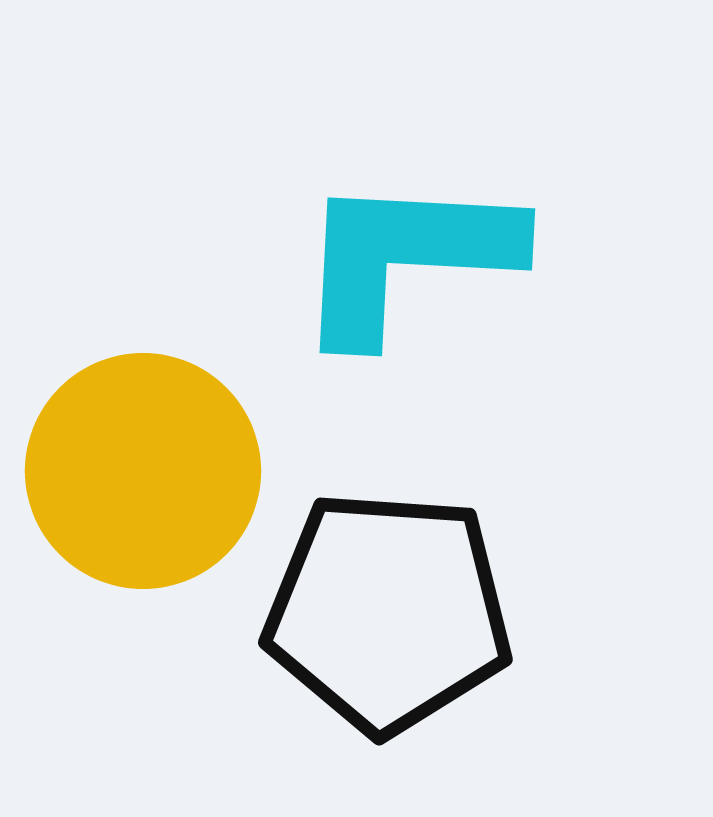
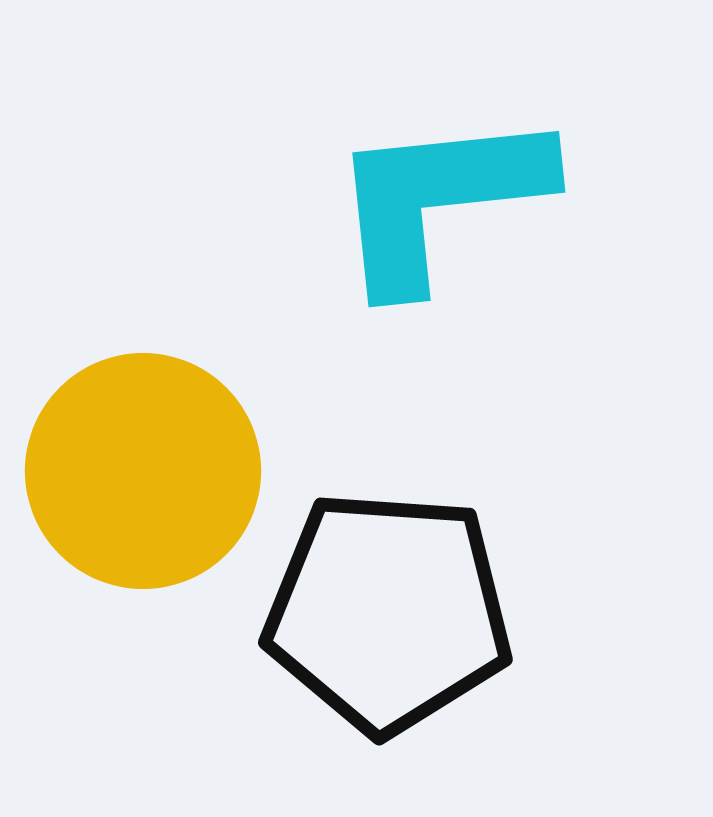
cyan L-shape: moved 33 px right, 58 px up; rotated 9 degrees counterclockwise
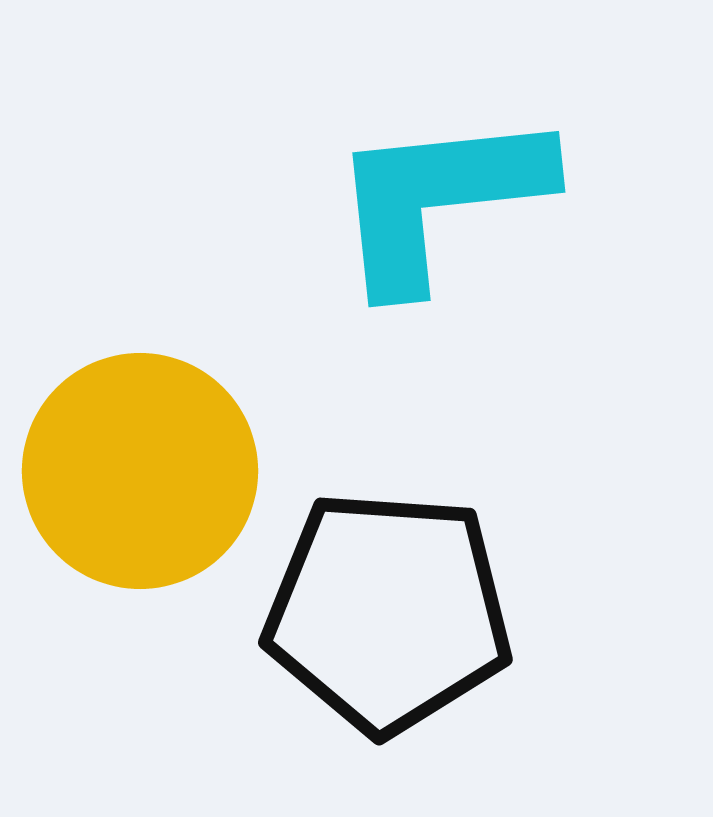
yellow circle: moved 3 px left
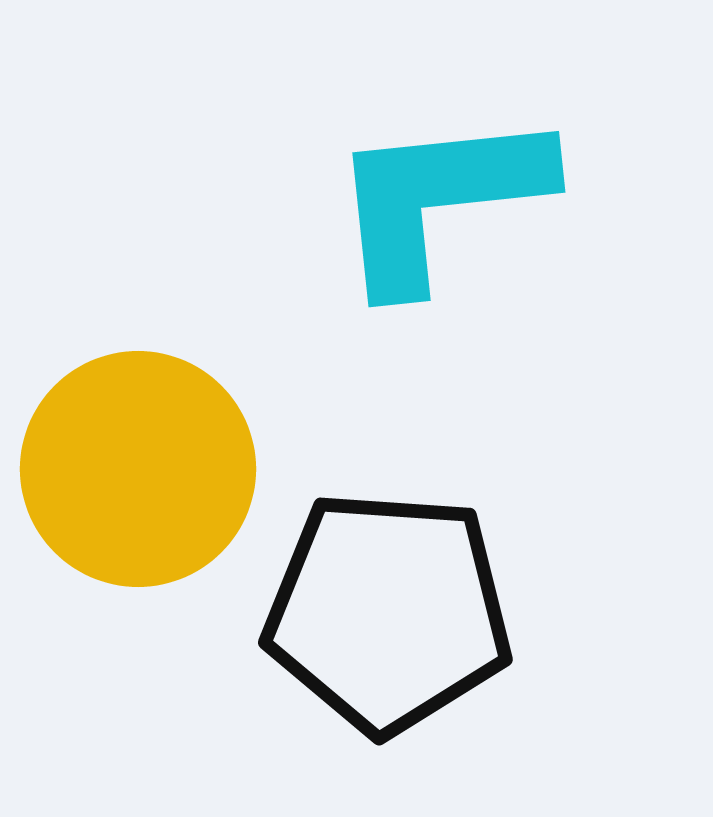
yellow circle: moved 2 px left, 2 px up
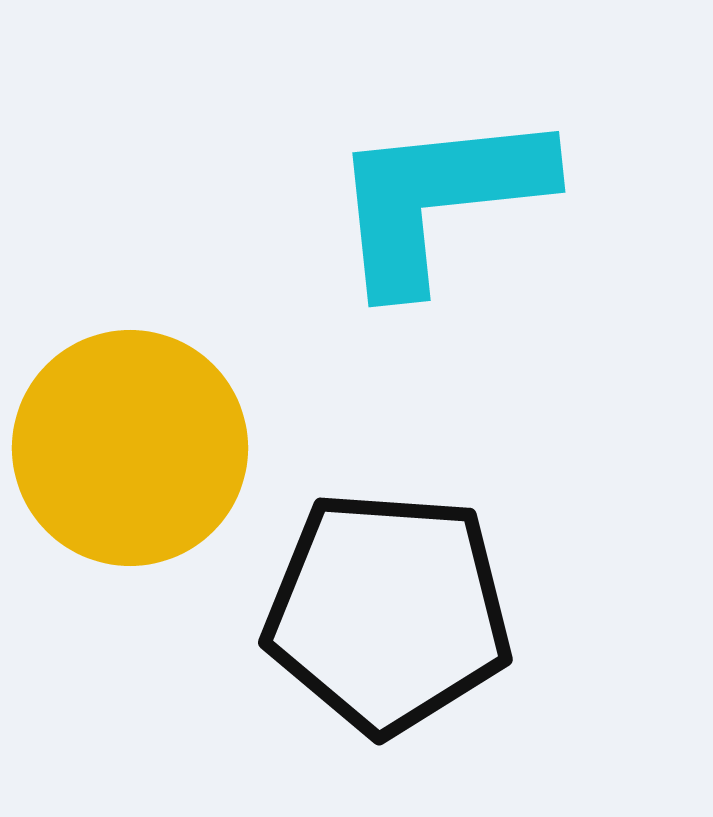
yellow circle: moved 8 px left, 21 px up
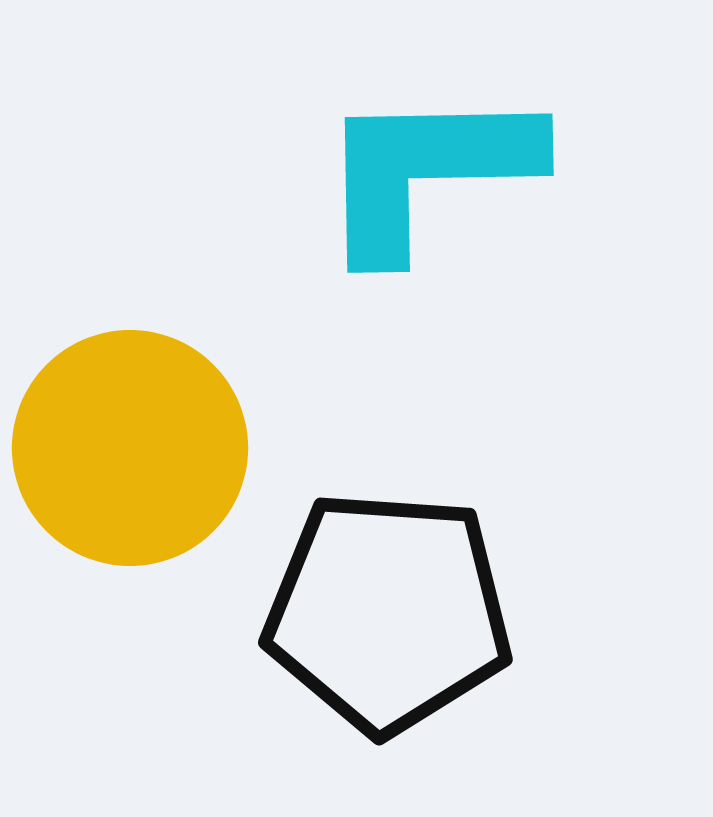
cyan L-shape: moved 12 px left, 28 px up; rotated 5 degrees clockwise
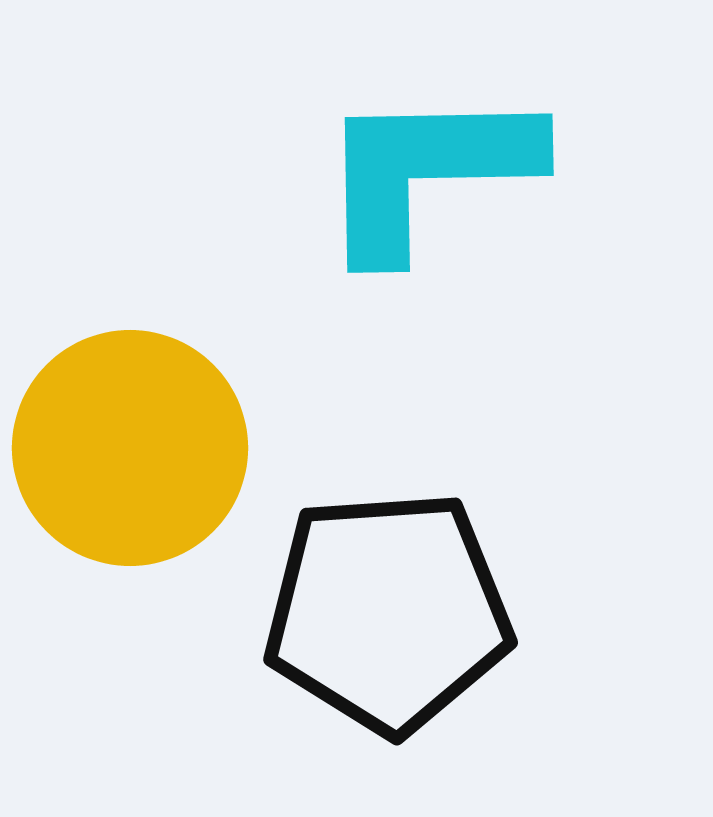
black pentagon: rotated 8 degrees counterclockwise
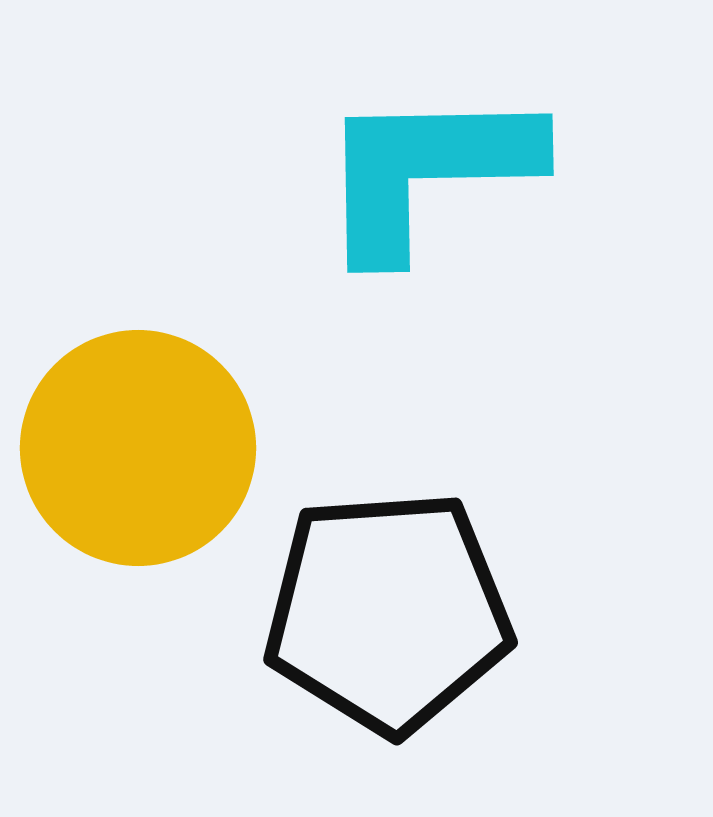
yellow circle: moved 8 px right
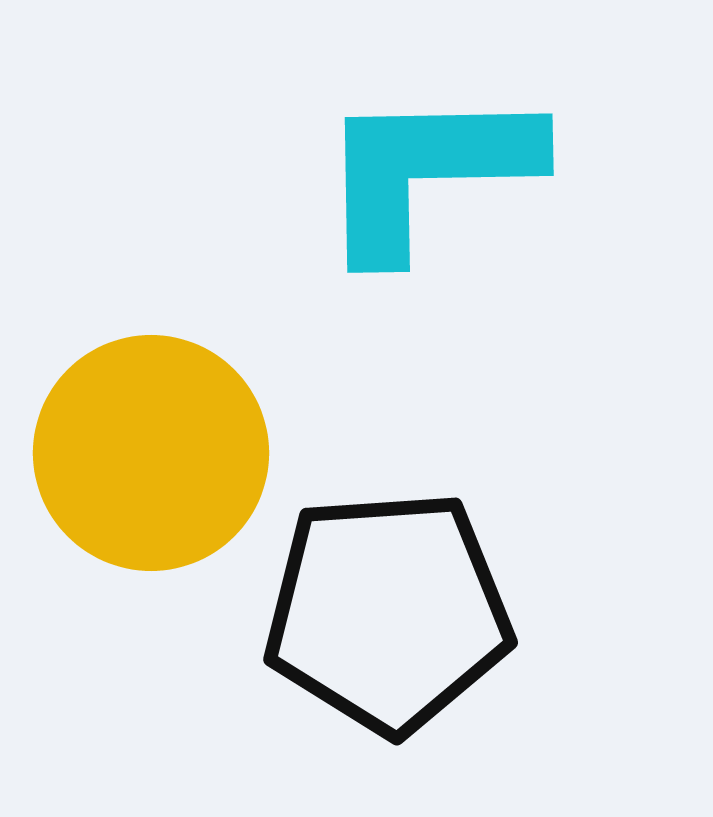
yellow circle: moved 13 px right, 5 px down
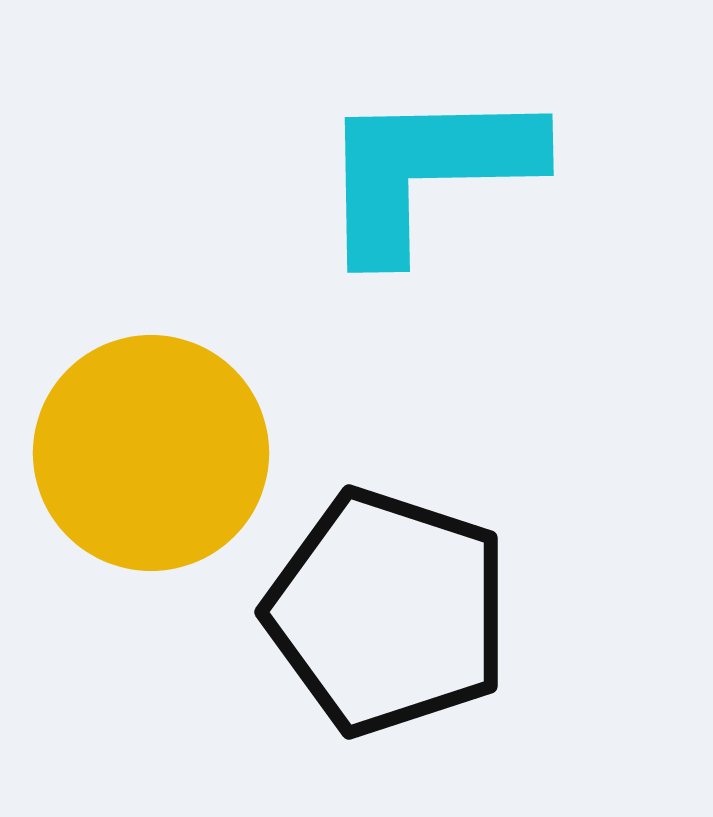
black pentagon: rotated 22 degrees clockwise
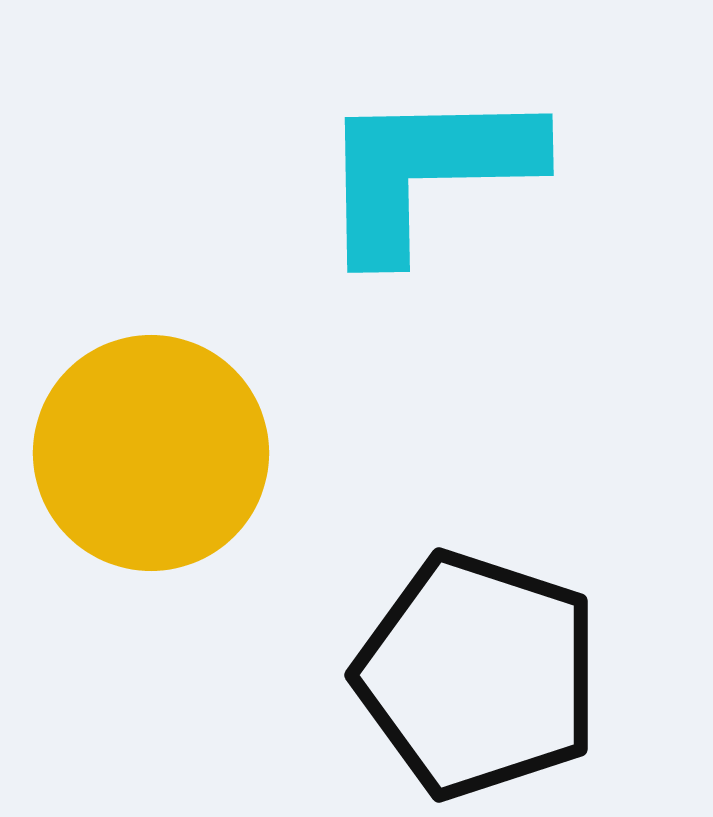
black pentagon: moved 90 px right, 63 px down
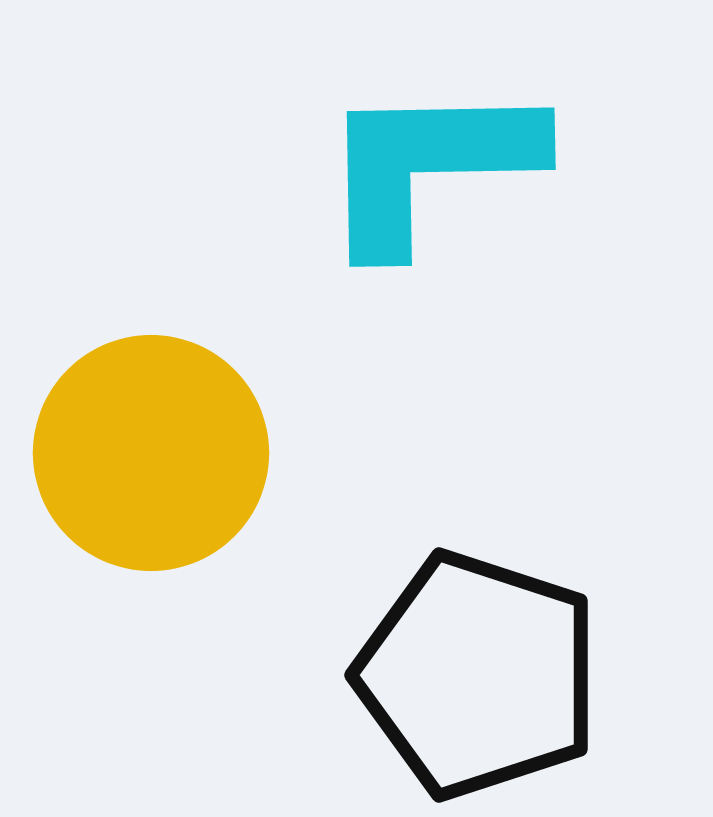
cyan L-shape: moved 2 px right, 6 px up
